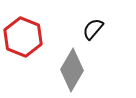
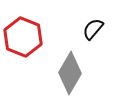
gray diamond: moved 2 px left, 3 px down
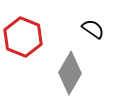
black semicircle: rotated 85 degrees clockwise
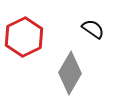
red hexagon: moved 1 px right; rotated 12 degrees clockwise
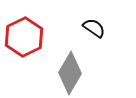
black semicircle: moved 1 px right, 1 px up
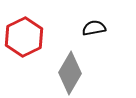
black semicircle: rotated 45 degrees counterclockwise
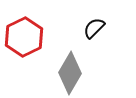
black semicircle: rotated 35 degrees counterclockwise
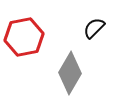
red hexagon: rotated 15 degrees clockwise
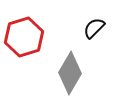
red hexagon: rotated 6 degrees counterclockwise
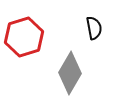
black semicircle: rotated 125 degrees clockwise
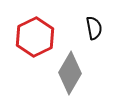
red hexagon: moved 11 px right; rotated 9 degrees counterclockwise
